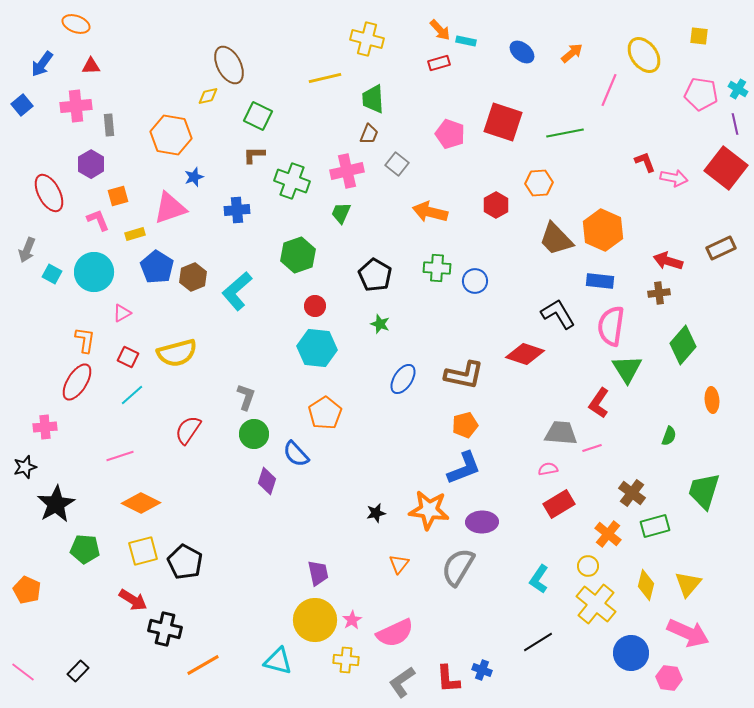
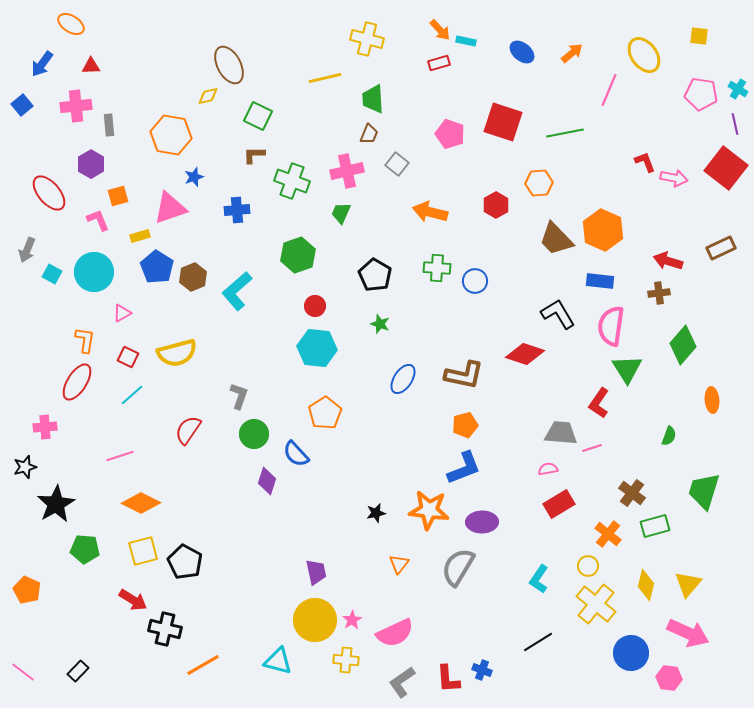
orange ellipse at (76, 24): moved 5 px left; rotated 12 degrees clockwise
red ellipse at (49, 193): rotated 12 degrees counterclockwise
yellow rectangle at (135, 234): moved 5 px right, 2 px down
gray L-shape at (246, 397): moved 7 px left, 1 px up
purple trapezoid at (318, 573): moved 2 px left, 1 px up
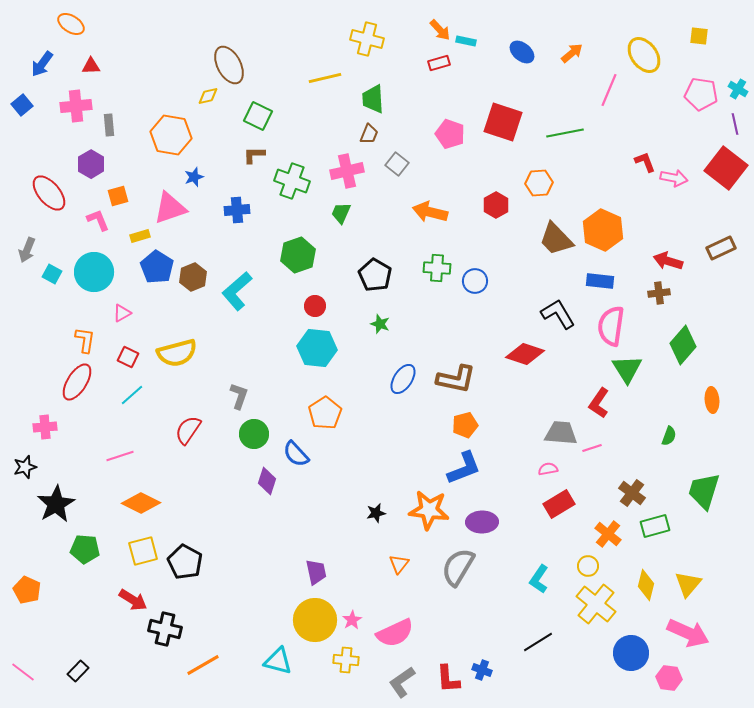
brown L-shape at (464, 375): moved 8 px left, 4 px down
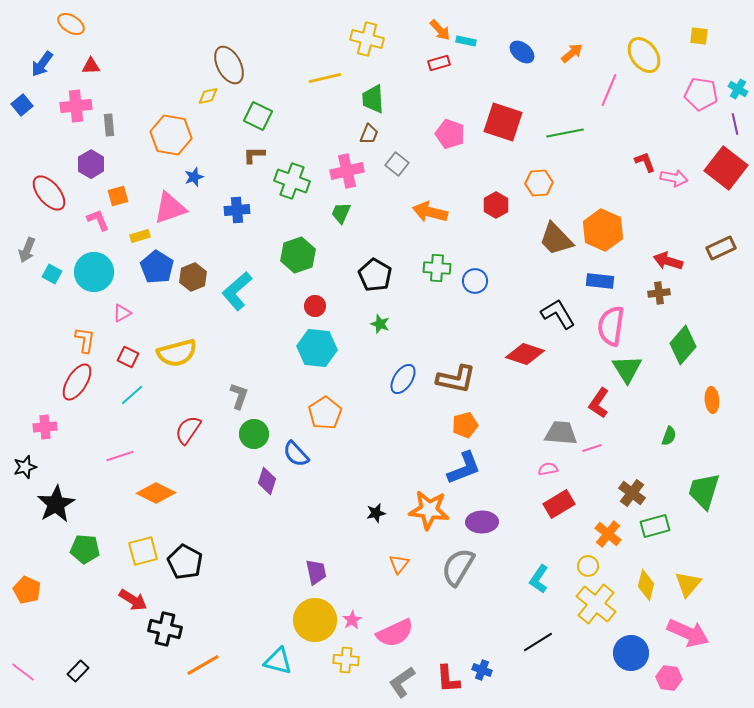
orange diamond at (141, 503): moved 15 px right, 10 px up
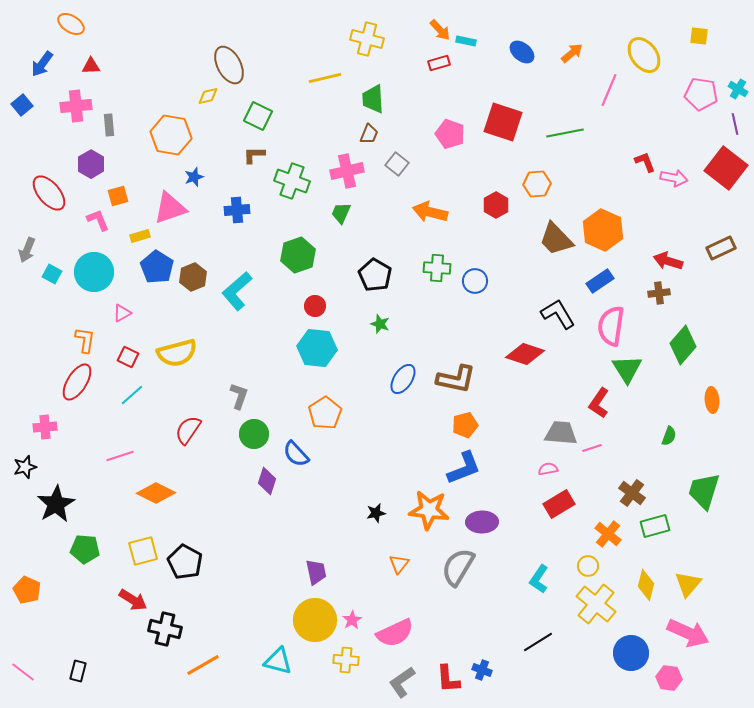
orange hexagon at (539, 183): moved 2 px left, 1 px down
blue rectangle at (600, 281): rotated 40 degrees counterclockwise
black rectangle at (78, 671): rotated 30 degrees counterclockwise
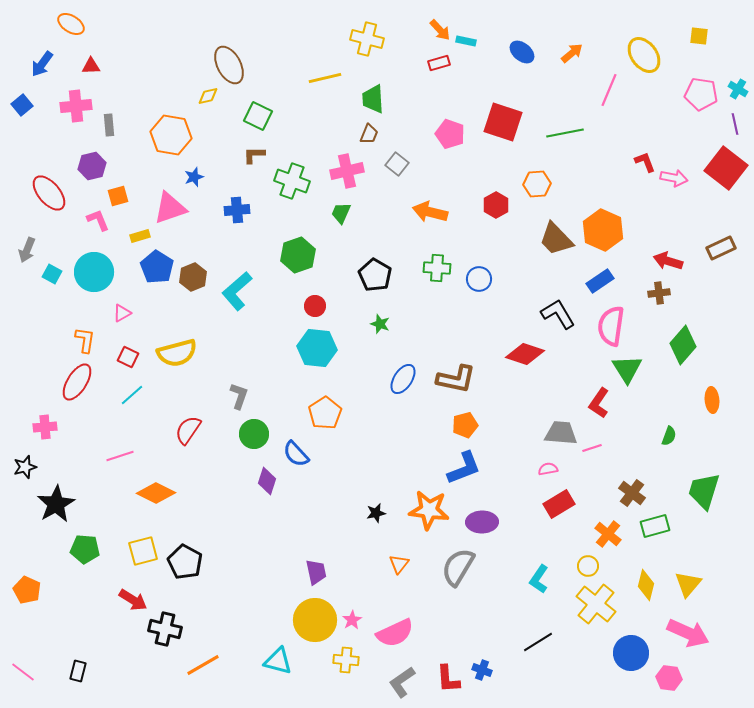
purple hexagon at (91, 164): moved 1 px right, 2 px down; rotated 16 degrees clockwise
blue circle at (475, 281): moved 4 px right, 2 px up
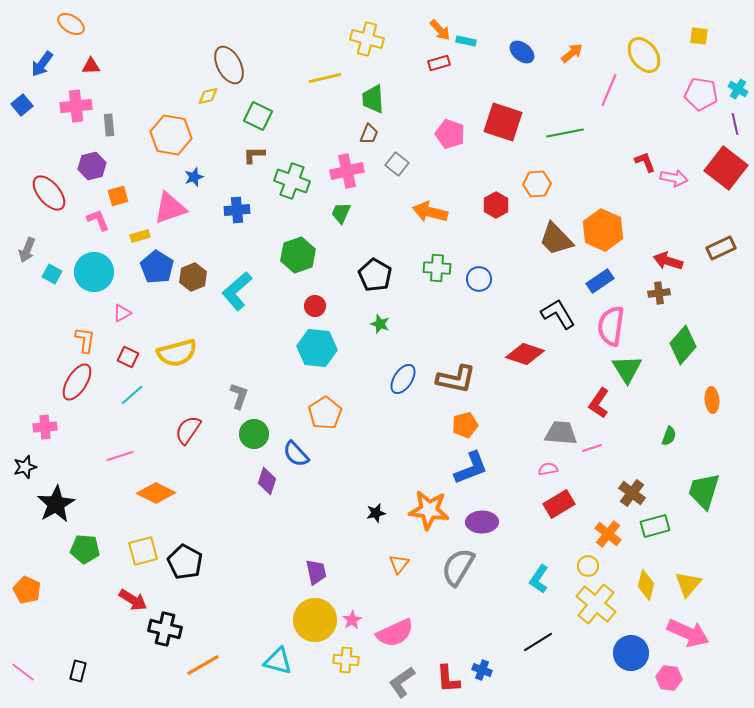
blue L-shape at (464, 468): moved 7 px right
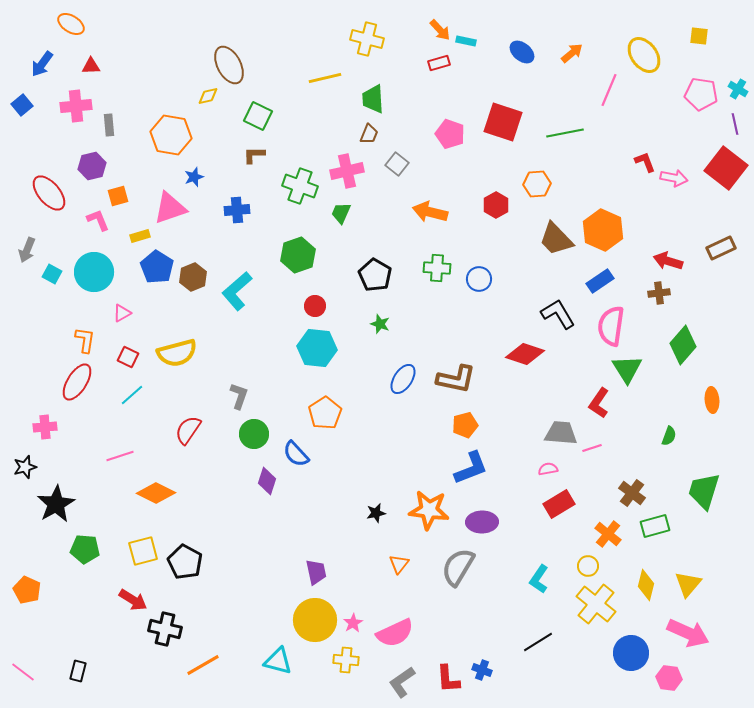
green cross at (292, 181): moved 8 px right, 5 px down
pink star at (352, 620): moved 1 px right, 3 px down
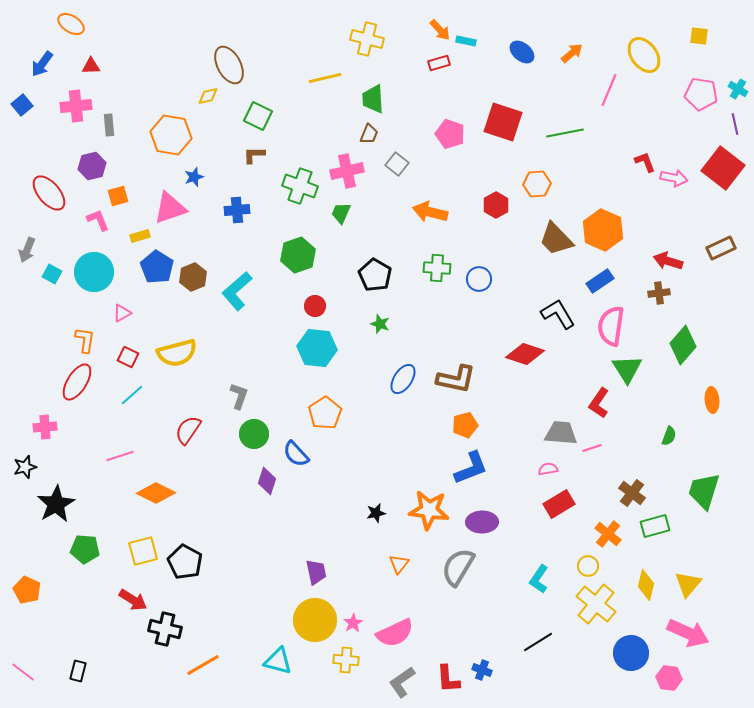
red square at (726, 168): moved 3 px left
